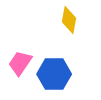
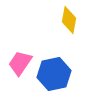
blue hexagon: rotated 12 degrees counterclockwise
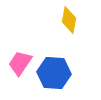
blue hexagon: moved 1 px up; rotated 16 degrees clockwise
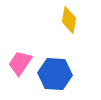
blue hexagon: moved 1 px right, 1 px down
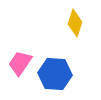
yellow diamond: moved 6 px right, 3 px down; rotated 8 degrees clockwise
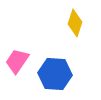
pink trapezoid: moved 3 px left, 2 px up
